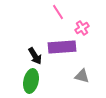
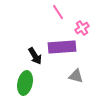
gray triangle: moved 6 px left
green ellipse: moved 6 px left, 2 px down
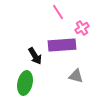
purple rectangle: moved 2 px up
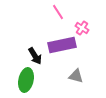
pink cross: rotated 24 degrees counterclockwise
purple rectangle: rotated 8 degrees counterclockwise
green ellipse: moved 1 px right, 3 px up
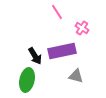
pink line: moved 1 px left
purple rectangle: moved 6 px down
green ellipse: moved 1 px right
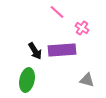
pink line: rotated 14 degrees counterclockwise
purple rectangle: moved 1 px up; rotated 8 degrees clockwise
black arrow: moved 5 px up
gray triangle: moved 11 px right, 4 px down
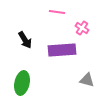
pink line: rotated 35 degrees counterclockwise
black arrow: moved 10 px left, 11 px up
green ellipse: moved 5 px left, 3 px down
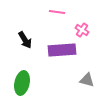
pink cross: moved 2 px down
